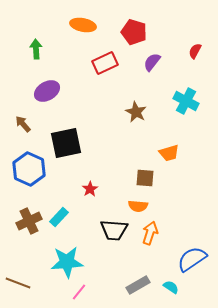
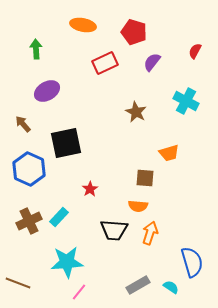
blue semicircle: moved 3 px down; rotated 108 degrees clockwise
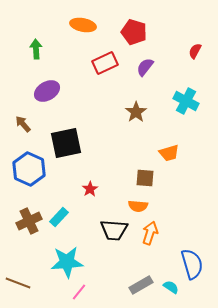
purple semicircle: moved 7 px left, 5 px down
brown star: rotated 10 degrees clockwise
blue semicircle: moved 2 px down
gray rectangle: moved 3 px right
